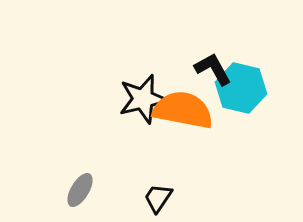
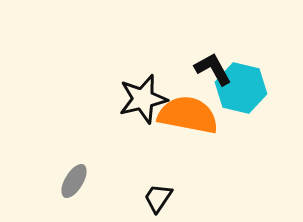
orange semicircle: moved 5 px right, 5 px down
gray ellipse: moved 6 px left, 9 px up
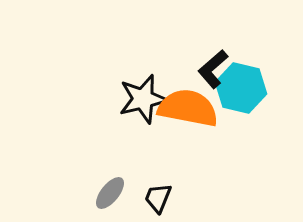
black L-shape: rotated 102 degrees counterclockwise
orange semicircle: moved 7 px up
gray ellipse: moved 36 px right, 12 px down; rotated 8 degrees clockwise
black trapezoid: rotated 12 degrees counterclockwise
